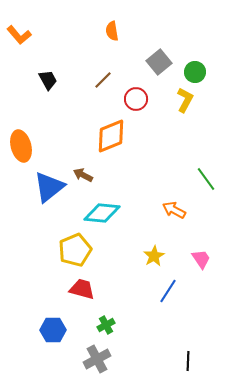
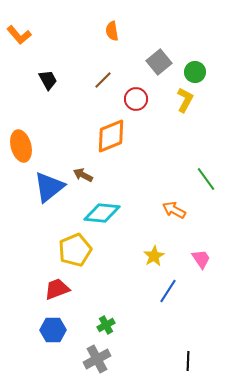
red trapezoid: moved 25 px left; rotated 36 degrees counterclockwise
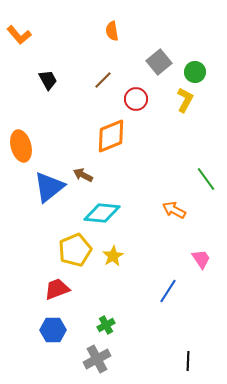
yellow star: moved 41 px left
